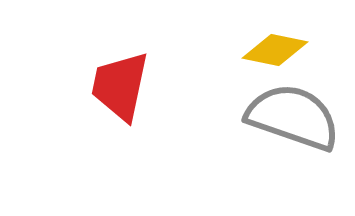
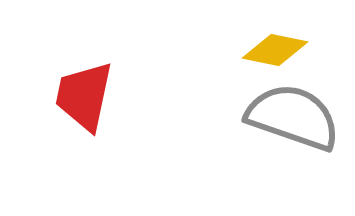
red trapezoid: moved 36 px left, 10 px down
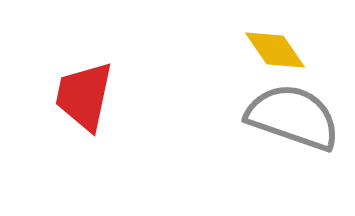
yellow diamond: rotated 44 degrees clockwise
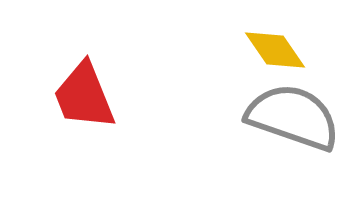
red trapezoid: rotated 34 degrees counterclockwise
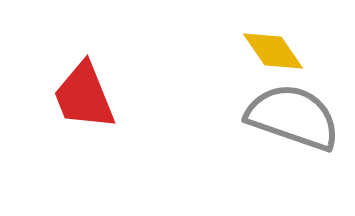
yellow diamond: moved 2 px left, 1 px down
